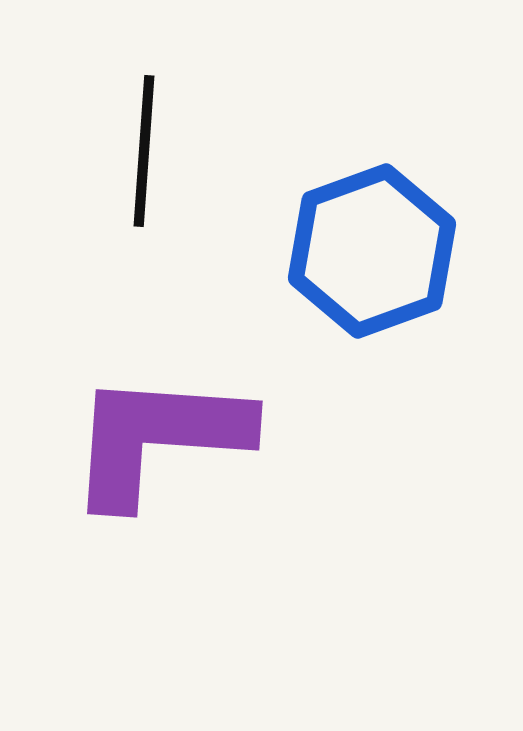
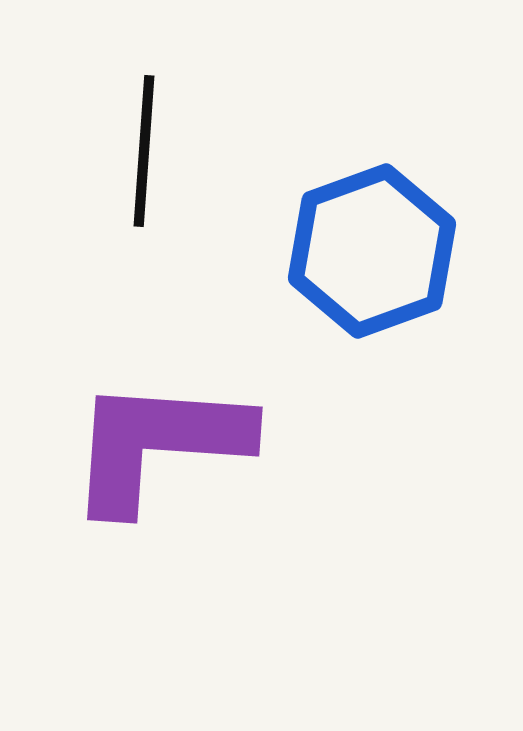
purple L-shape: moved 6 px down
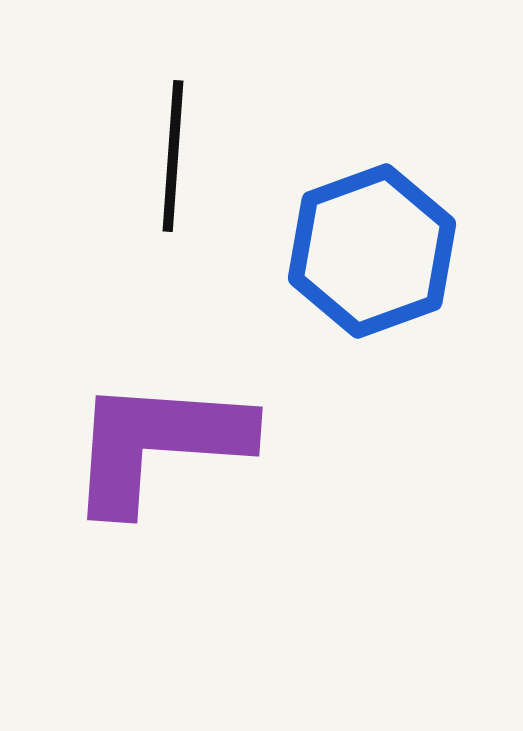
black line: moved 29 px right, 5 px down
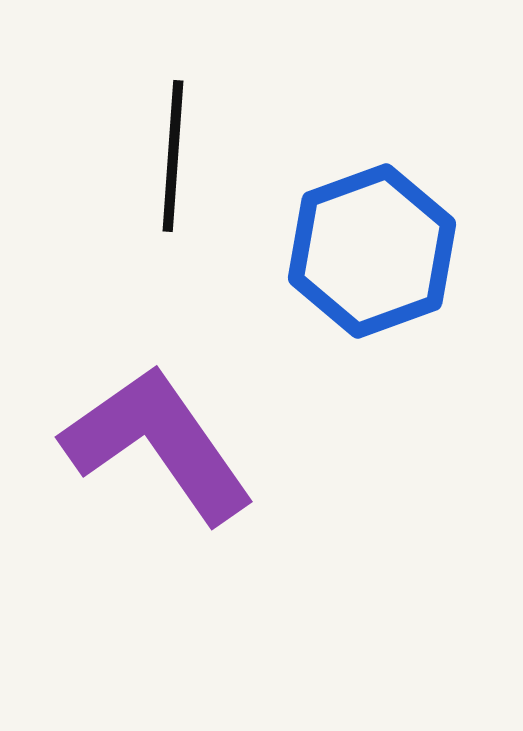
purple L-shape: rotated 51 degrees clockwise
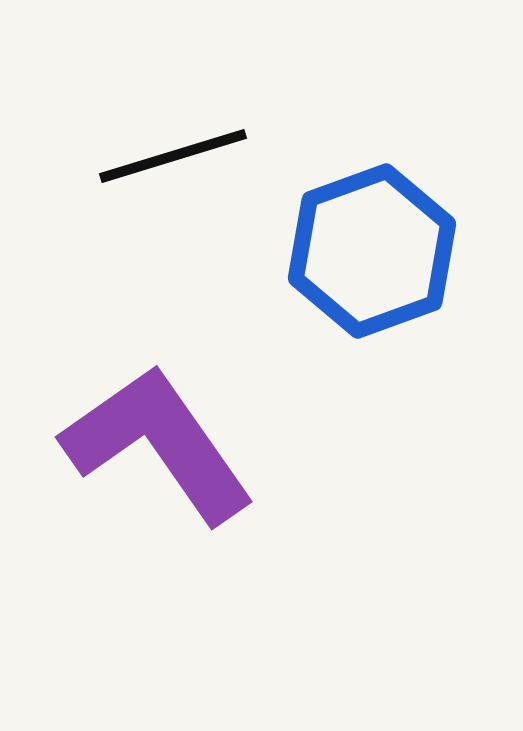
black line: rotated 69 degrees clockwise
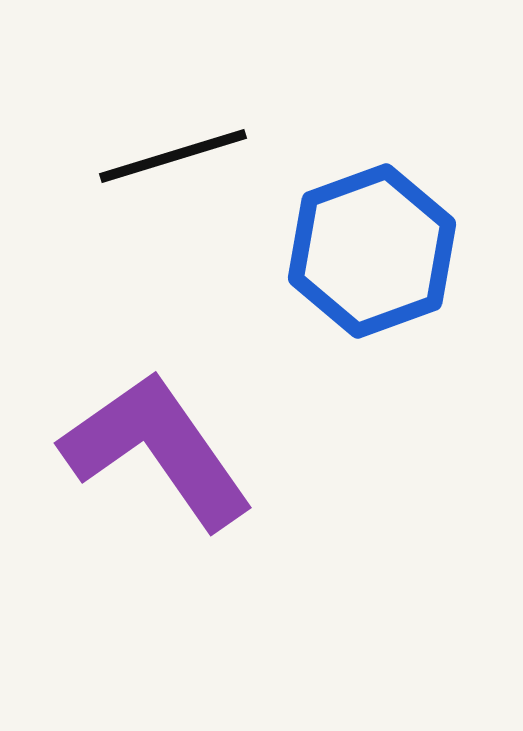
purple L-shape: moved 1 px left, 6 px down
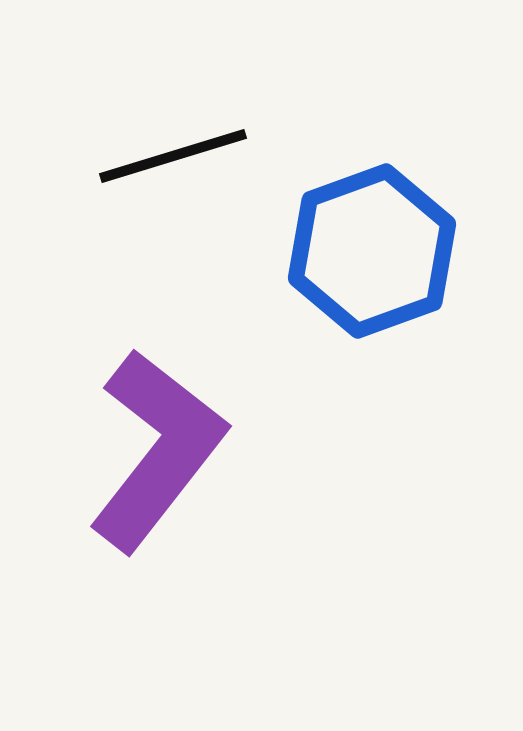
purple L-shape: rotated 73 degrees clockwise
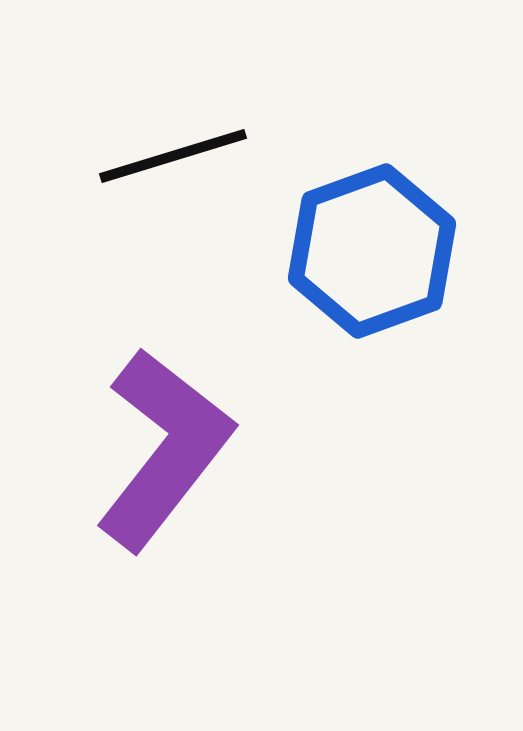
purple L-shape: moved 7 px right, 1 px up
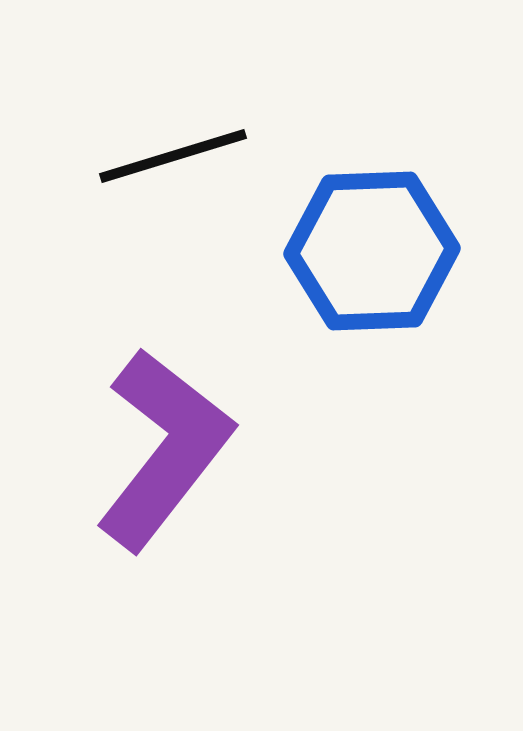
blue hexagon: rotated 18 degrees clockwise
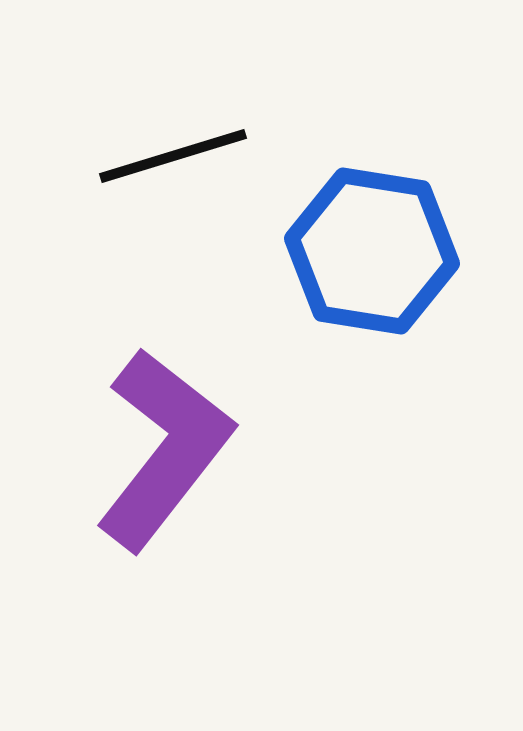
blue hexagon: rotated 11 degrees clockwise
